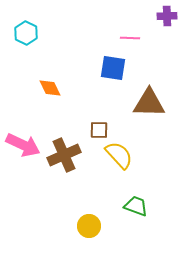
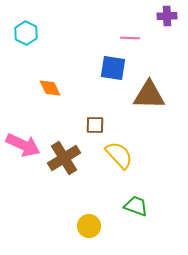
brown triangle: moved 8 px up
brown square: moved 4 px left, 5 px up
brown cross: moved 3 px down; rotated 8 degrees counterclockwise
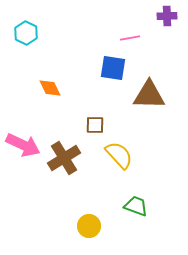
pink line: rotated 12 degrees counterclockwise
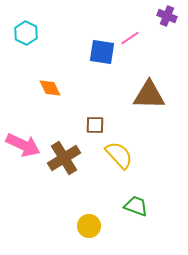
purple cross: rotated 24 degrees clockwise
pink line: rotated 24 degrees counterclockwise
blue square: moved 11 px left, 16 px up
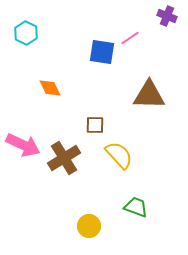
green trapezoid: moved 1 px down
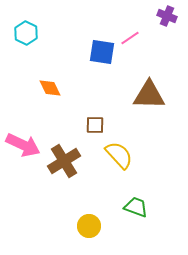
brown cross: moved 3 px down
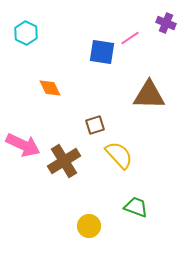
purple cross: moved 1 px left, 7 px down
brown square: rotated 18 degrees counterclockwise
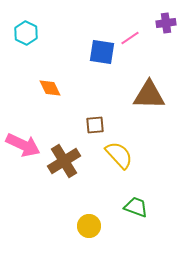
purple cross: rotated 30 degrees counterclockwise
brown square: rotated 12 degrees clockwise
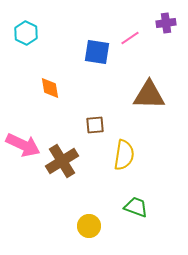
blue square: moved 5 px left
orange diamond: rotated 15 degrees clockwise
yellow semicircle: moved 5 px right; rotated 52 degrees clockwise
brown cross: moved 2 px left
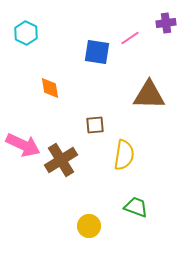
brown cross: moved 1 px left, 1 px up
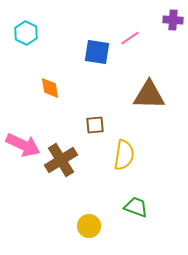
purple cross: moved 7 px right, 3 px up; rotated 12 degrees clockwise
